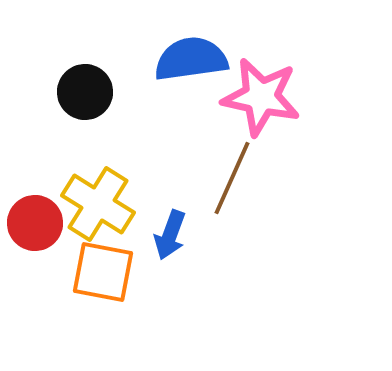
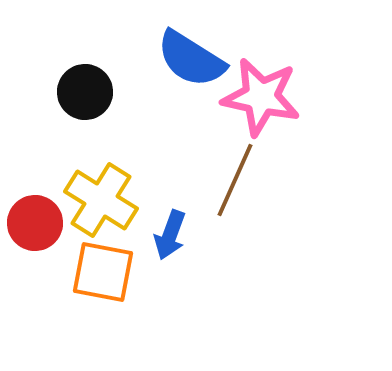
blue semicircle: rotated 140 degrees counterclockwise
brown line: moved 3 px right, 2 px down
yellow cross: moved 3 px right, 4 px up
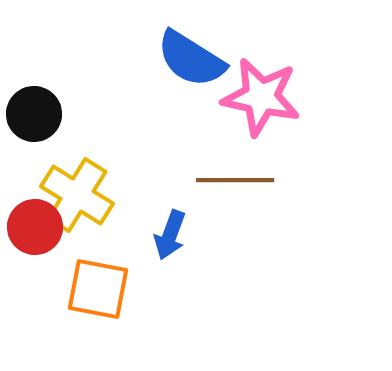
black circle: moved 51 px left, 22 px down
brown line: rotated 66 degrees clockwise
yellow cross: moved 24 px left, 5 px up
red circle: moved 4 px down
orange square: moved 5 px left, 17 px down
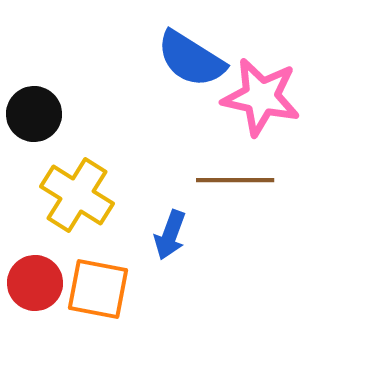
red circle: moved 56 px down
